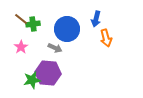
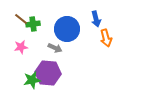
blue arrow: rotated 28 degrees counterclockwise
pink star: rotated 24 degrees clockwise
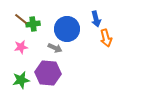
green star: moved 11 px left
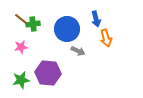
gray arrow: moved 23 px right, 3 px down
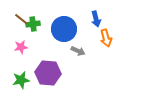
blue circle: moved 3 px left
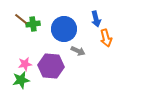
pink star: moved 4 px right, 17 px down
purple hexagon: moved 3 px right, 7 px up
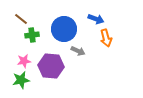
blue arrow: rotated 56 degrees counterclockwise
green cross: moved 1 px left, 11 px down
pink star: moved 1 px left, 3 px up
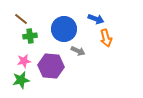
green cross: moved 2 px left, 1 px down
